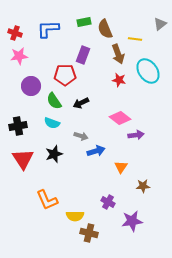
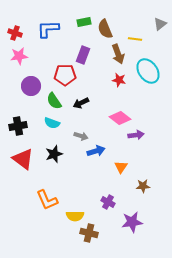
red triangle: rotated 20 degrees counterclockwise
purple star: moved 1 px down
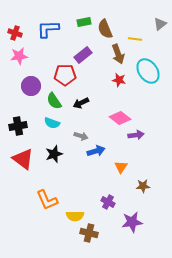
purple rectangle: rotated 30 degrees clockwise
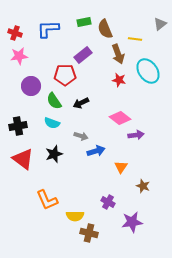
brown star: rotated 24 degrees clockwise
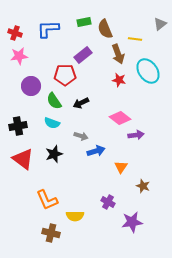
brown cross: moved 38 px left
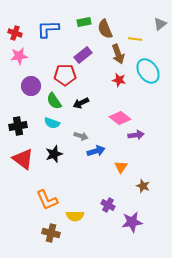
purple cross: moved 3 px down
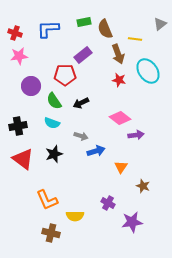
purple cross: moved 2 px up
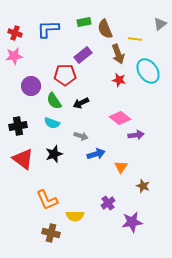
pink star: moved 5 px left
blue arrow: moved 3 px down
purple cross: rotated 24 degrees clockwise
